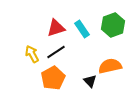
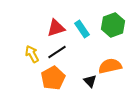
black line: moved 1 px right
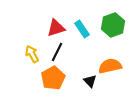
black line: rotated 30 degrees counterclockwise
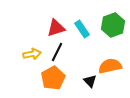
yellow arrow: rotated 108 degrees clockwise
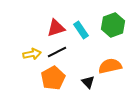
cyan rectangle: moved 1 px left, 1 px down
black line: rotated 36 degrees clockwise
black triangle: moved 2 px left, 1 px down
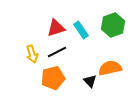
yellow arrow: rotated 84 degrees clockwise
orange semicircle: moved 2 px down
orange pentagon: rotated 15 degrees clockwise
black triangle: moved 2 px right, 1 px up
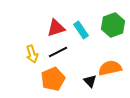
black line: moved 1 px right
orange pentagon: moved 1 px down; rotated 10 degrees counterclockwise
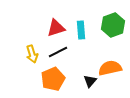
cyan rectangle: rotated 30 degrees clockwise
black triangle: rotated 24 degrees clockwise
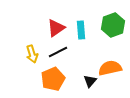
red triangle: rotated 18 degrees counterclockwise
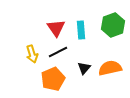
red triangle: rotated 30 degrees counterclockwise
black triangle: moved 6 px left, 13 px up
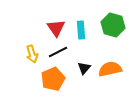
green hexagon: rotated 25 degrees counterclockwise
orange semicircle: moved 1 px down
